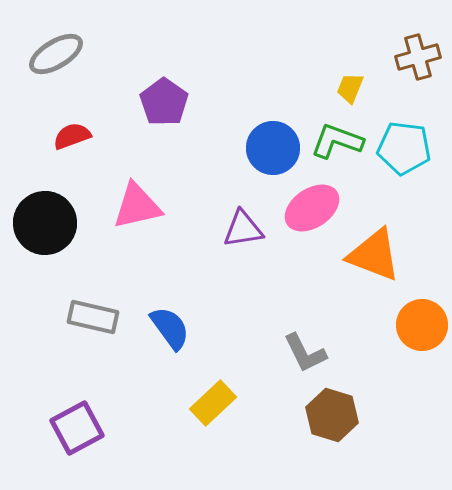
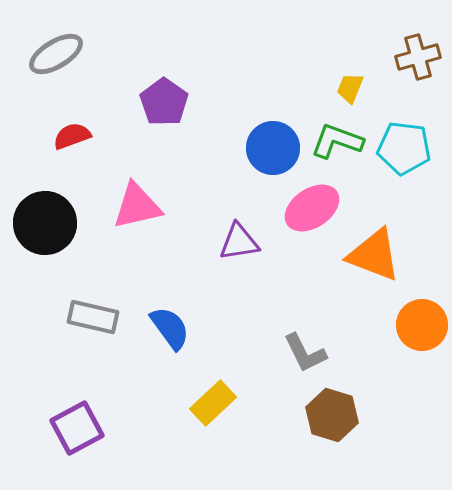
purple triangle: moved 4 px left, 13 px down
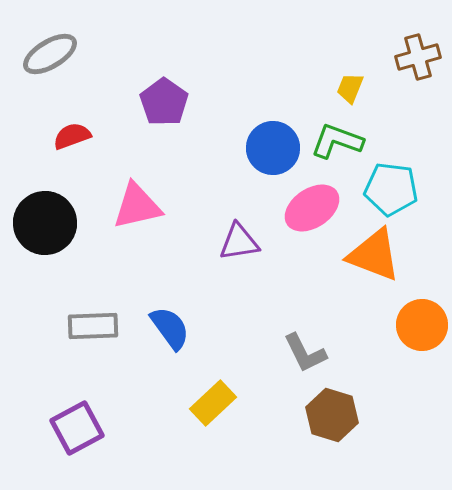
gray ellipse: moved 6 px left
cyan pentagon: moved 13 px left, 41 px down
gray rectangle: moved 9 px down; rotated 15 degrees counterclockwise
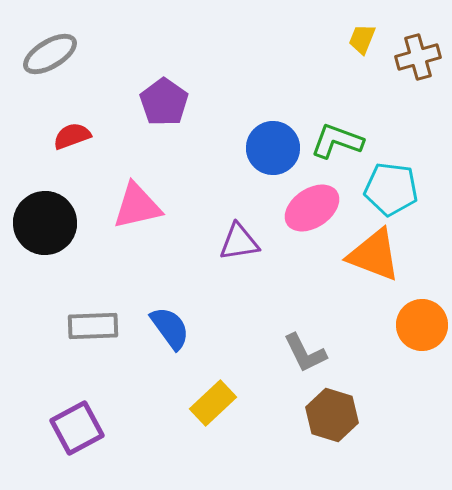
yellow trapezoid: moved 12 px right, 49 px up
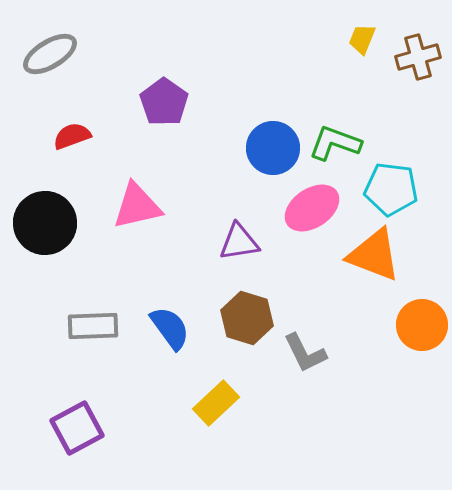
green L-shape: moved 2 px left, 2 px down
yellow rectangle: moved 3 px right
brown hexagon: moved 85 px left, 97 px up
